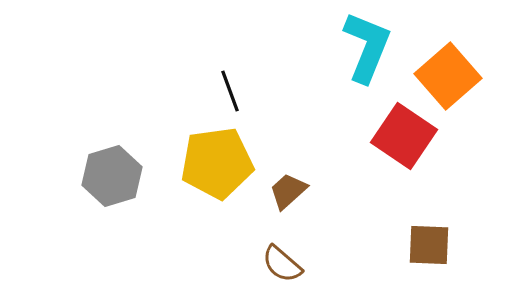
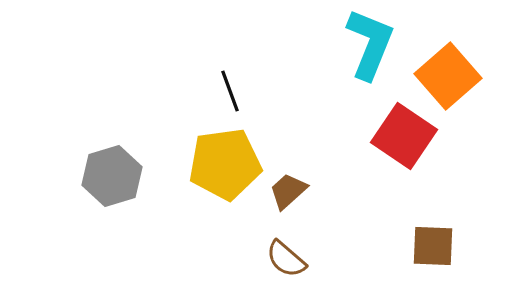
cyan L-shape: moved 3 px right, 3 px up
yellow pentagon: moved 8 px right, 1 px down
brown square: moved 4 px right, 1 px down
brown semicircle: moved 4 px right, 5 px up
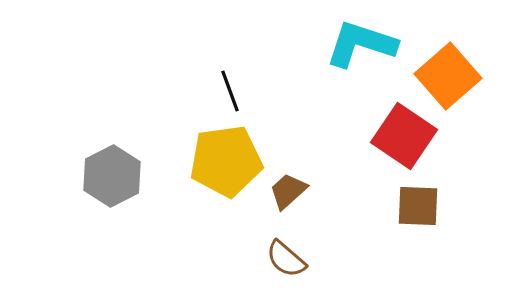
cyan L-shape: moved 9 px left; rotated 94 degrees counterclockwise
yellow pentagon: moved 1 px right, 3 px up
gray hexagon: rotated 10 degrees counterclockwise
brown square: moved 15 px left, 40 px up
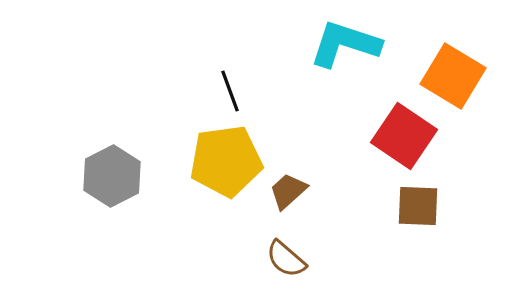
cyan L-shape: moved 16 px left
orange square: moved 5 px right; rotated 18 degrees counterclockwise
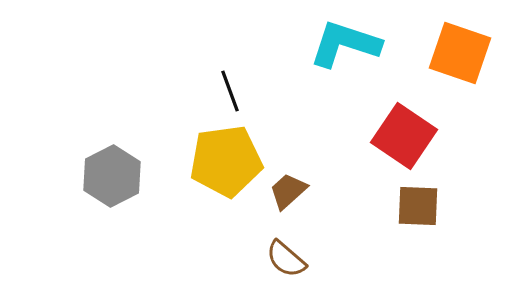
orange square: moved 7 px right, 23 px up; rotated 12 degrees counterclockwise
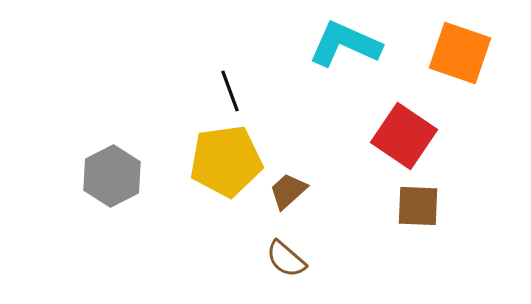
cyan L-shape: rotated 6 degrees clockwise
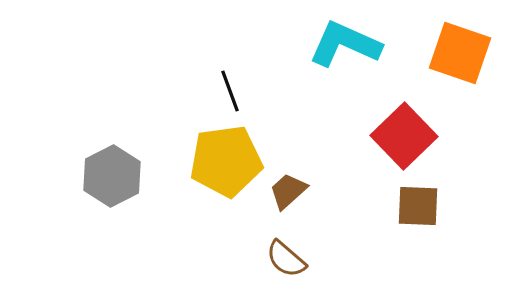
red square: rotated 12 degrees clockwise
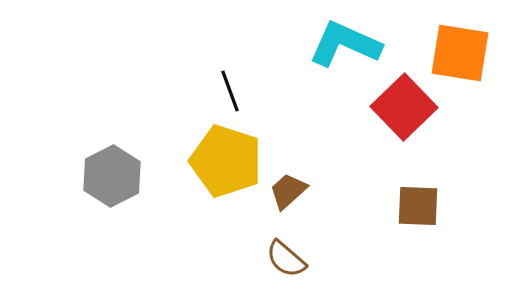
orange square: rotated 10 degrees counterclockwise
red square: moved 29 px up
yellow pentagon: rotated 26 degrees clockwise
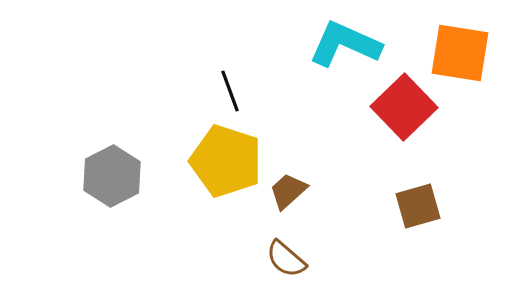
brown square: rotated 18 degrees counterclockwise
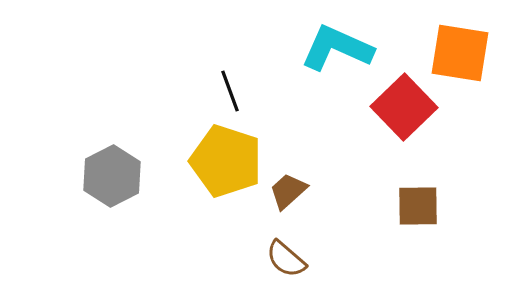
cyan L-shape: moved 8 px left, 4 px down
brown square: rotated 15 degrees clockwise
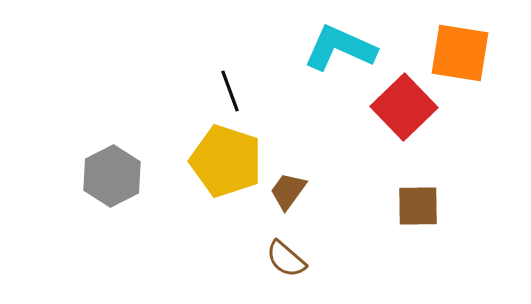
cyan L-shape: moved 3 px right
brown trapezoid: rotated 12 degrees counterclockwise
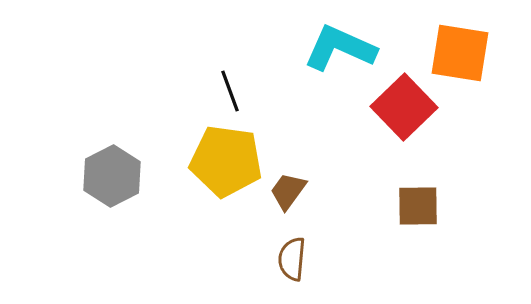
yellow pentagon: rotated 10 degrees counterclockwise
brown semicircle: moved 6 px right; rotated 54 degrees clockwise
